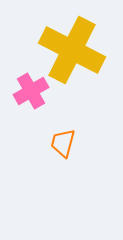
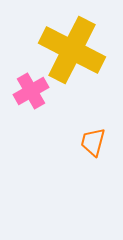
orange trapezoid: moved 30 px right, 1 px up
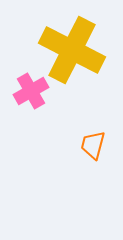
orange trapezoid: moved 3 px down
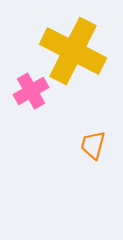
yellow cross: moved 1 px right, 1 px down
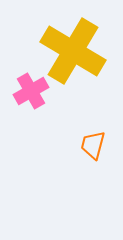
yellow cross: rotated 4 degrees clockwise
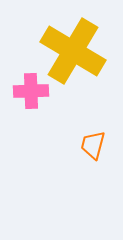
pink cross: rotated 28 degrees clockwise
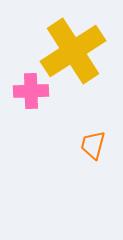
yellow cross: rotated 26 degrees clockwise
